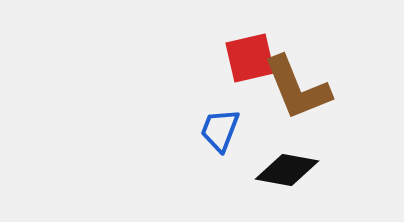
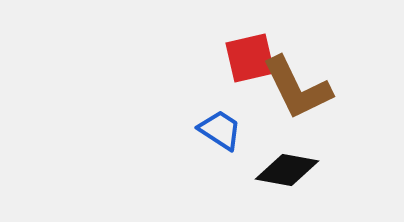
brown L-shape: rotated 4 degrees counterclockwise
blue trapezoid: rotated 102 degrees clockwise
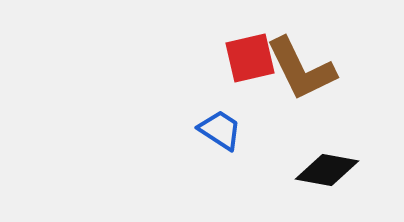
brown L-shape: moved 4 px right, 19 px up
black diamond: moved 40 px right
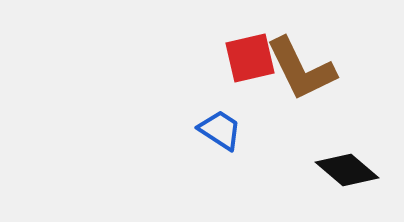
black diamond: moved 20 px right; rotated 30 degrees clockwise
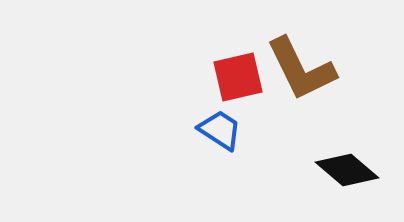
red square: moved 12 px left, 19 px down
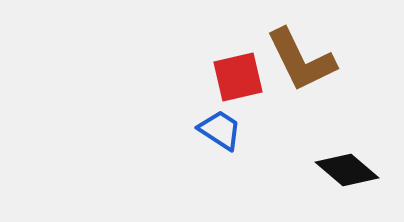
brown L-shape: moved 9 px up
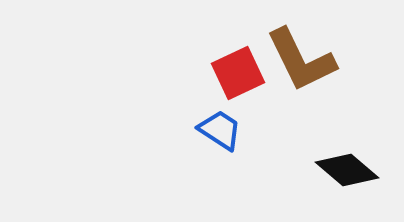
red square: moved 4 px up; rotated 12 degrees counterclockwise
